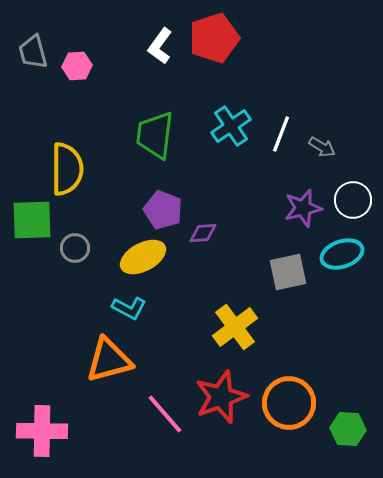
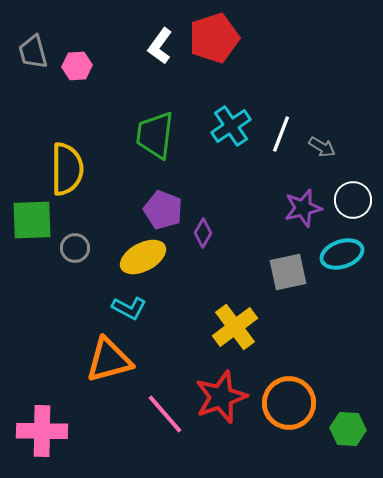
purple diamond: rotated 56 degrees counterclockwise
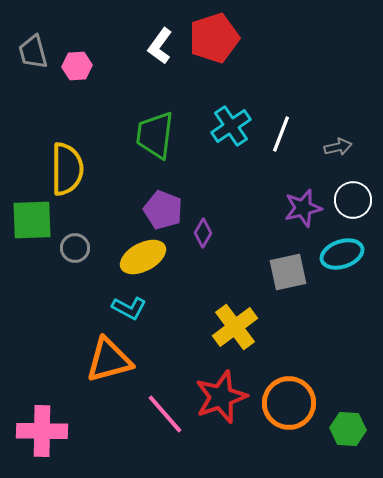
gray arrow: moved 16 px right; rotated 44 degrees counterclockwise
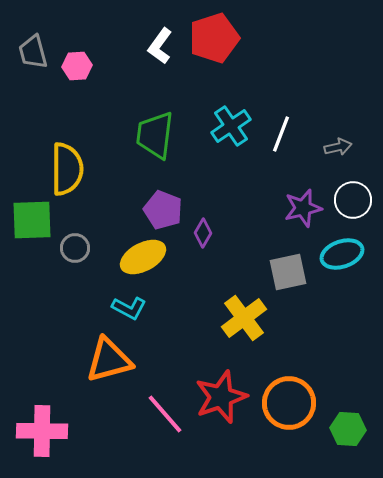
yellow cross: moved 9 px right, 9 px up
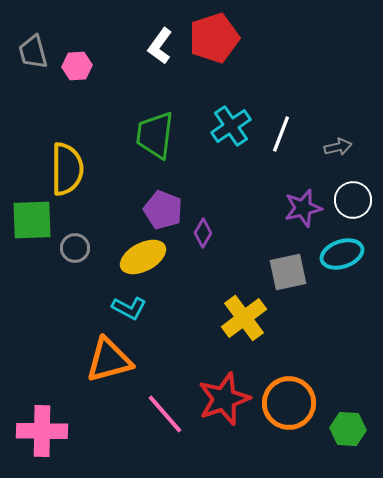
red star: moved 3 px right, 2 px down
